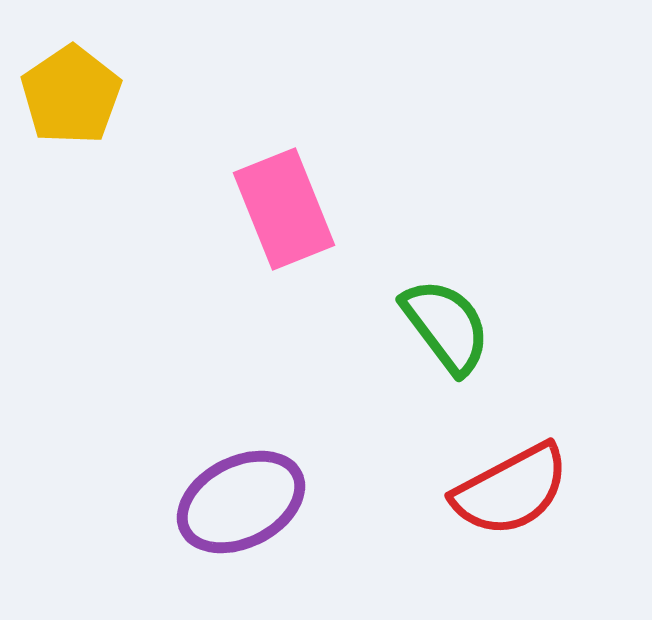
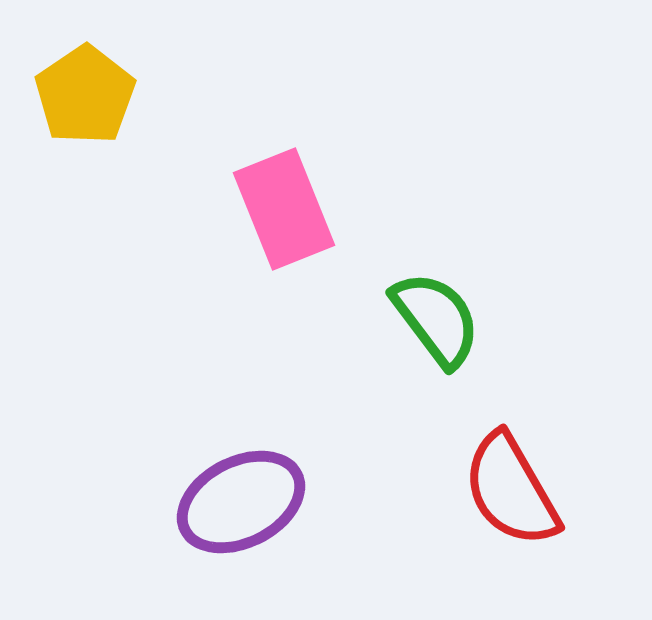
yellow pentagon: moved 14 px right
green semicircle: moved 10 px left, 7 px up
red semicircle: rotated 88 degrees clockwise
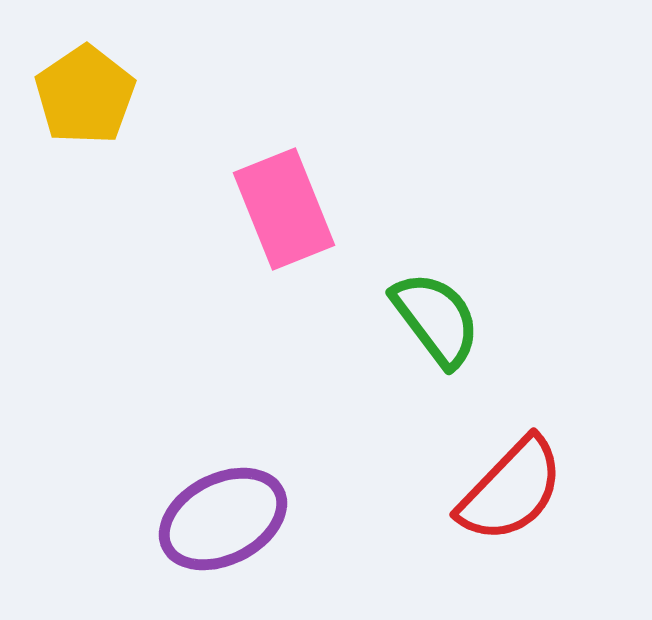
red semicircle: rotated 106 degrees counterclockwise
purple ellipse: moved 18 px left, 17 px down
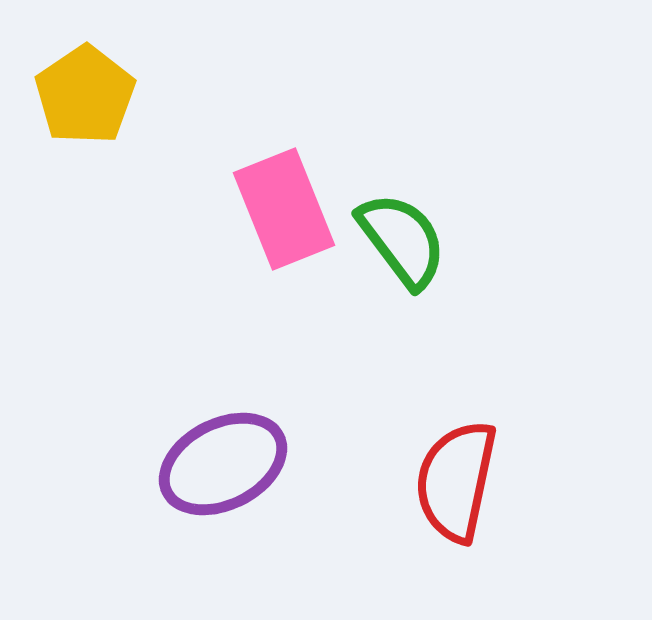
green semicircle: moved 34 px left, 79 px up
red semicircle: moved 55 px left, 9 px up; rotated 148 degrees clockwise
purple ellipse: moved 55 px up
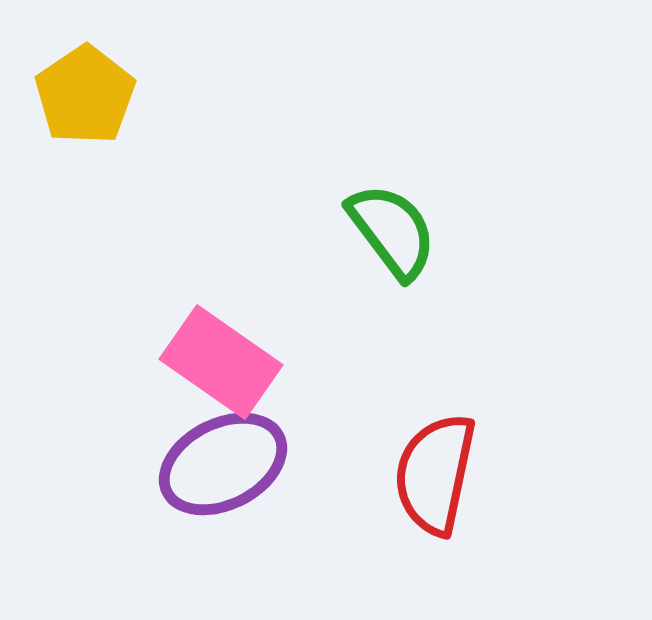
pink rectangle: moved 63 px left, 153 px down; rotated 33 degrees counterclockwise
green semicircle: moved 10 px left, 9 px up
red semicircle: moved 21 px left, 7 px up
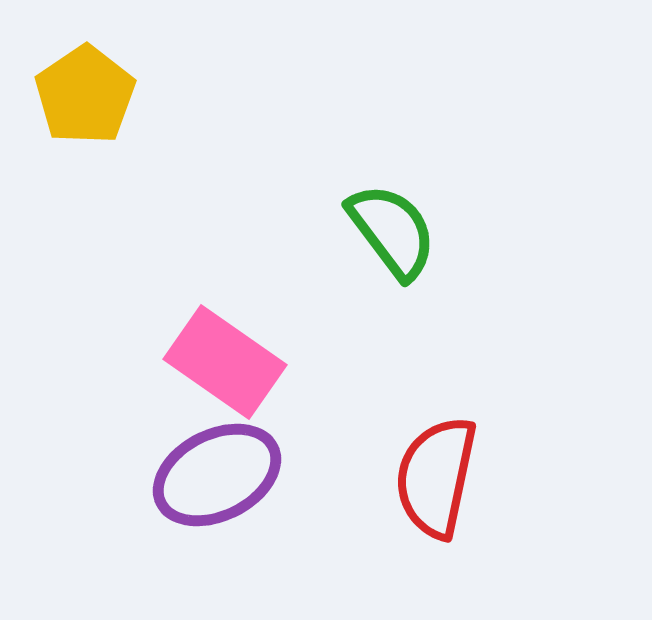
pink rectangle: moved 4 px right
purple ellipse: moved 6 px left, 11 px down
red semicircle: moved 1 px right, 3 px down
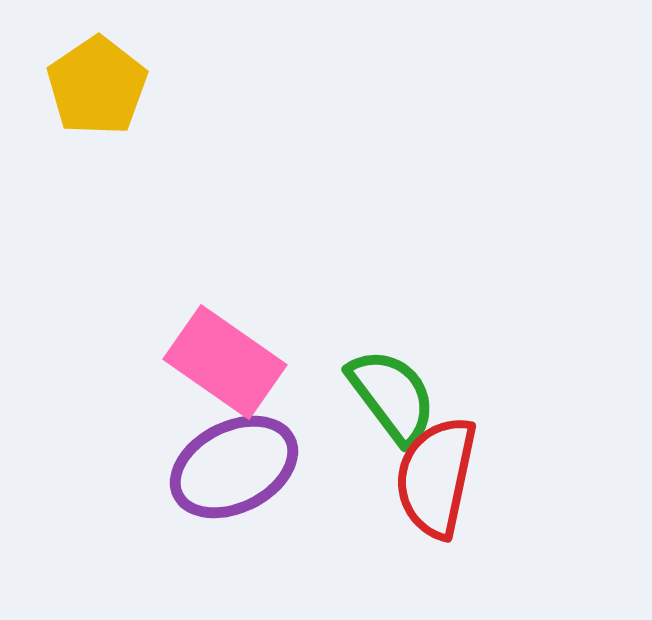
yellow pentagon: moved 12 px right, 9 px up
green semicircle: moved 165 px down
purple ellipse: moved 17 px right, 8 px up
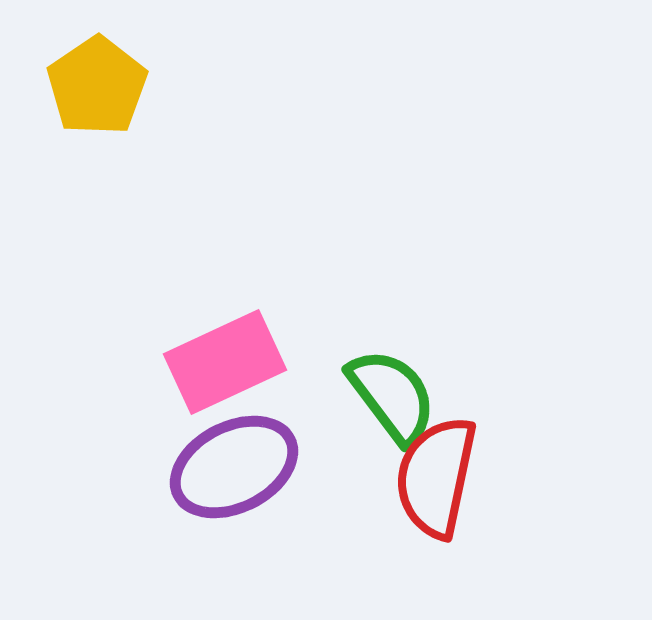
pink rectangle: rotated 60 degrees counterclockwise
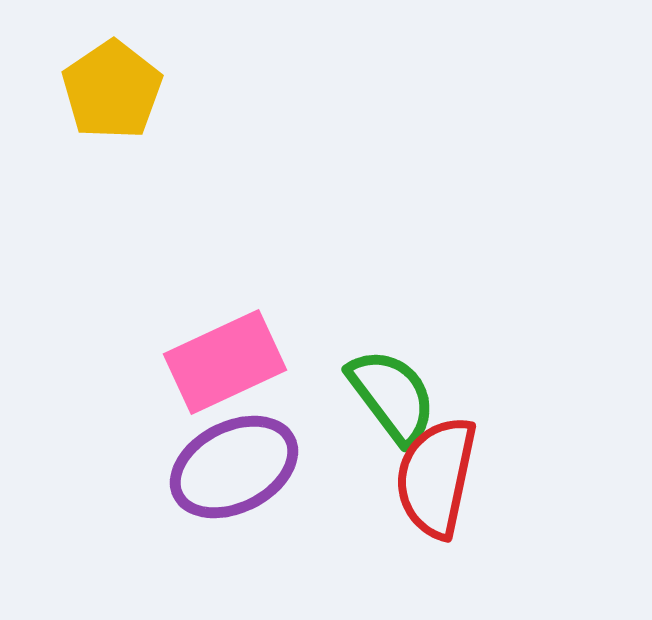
yellow pentagon: moved 15 px right, 4 px down
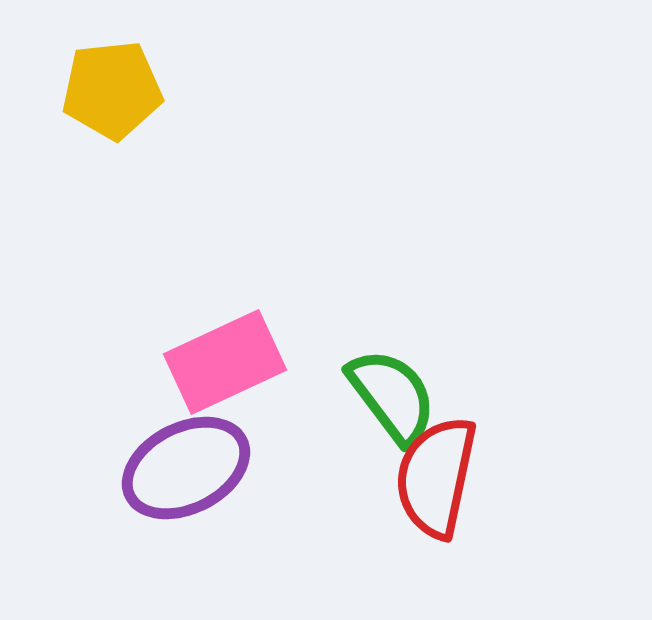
yellow pentagon: rotated 28 degrees clockwise
purple ellipse: moved 48 px left, 1 px down
